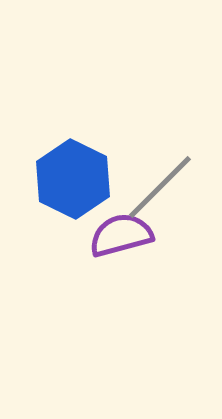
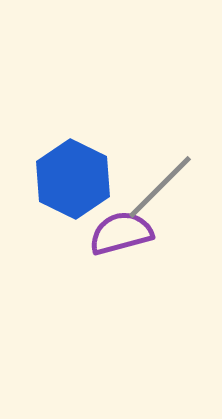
purple semicircle: moved 2 px up
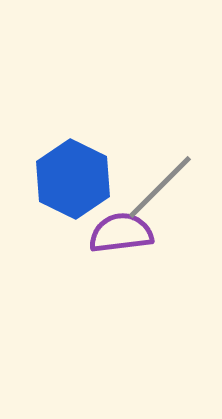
purple semicircle: rotated 8 degrees clockwise
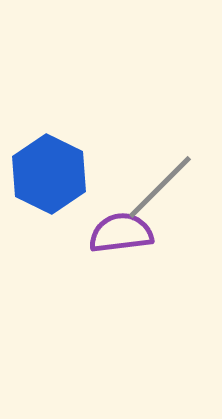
blue hexagon: moved 24 px left, 5 px up
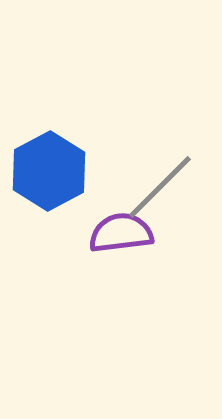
blue hexagon: moved 3 px up; rotated 6 degrees clockwise
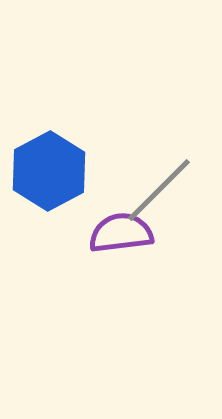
gray line: moved 1 px left, 3 px down
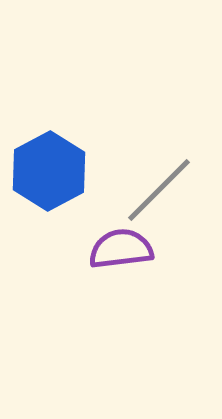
purple semicircle: moved 16 px down
